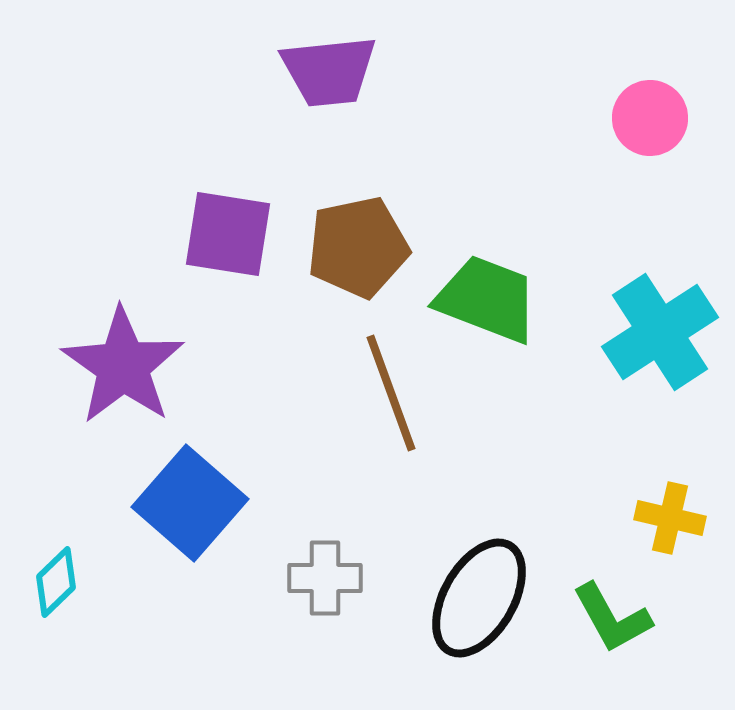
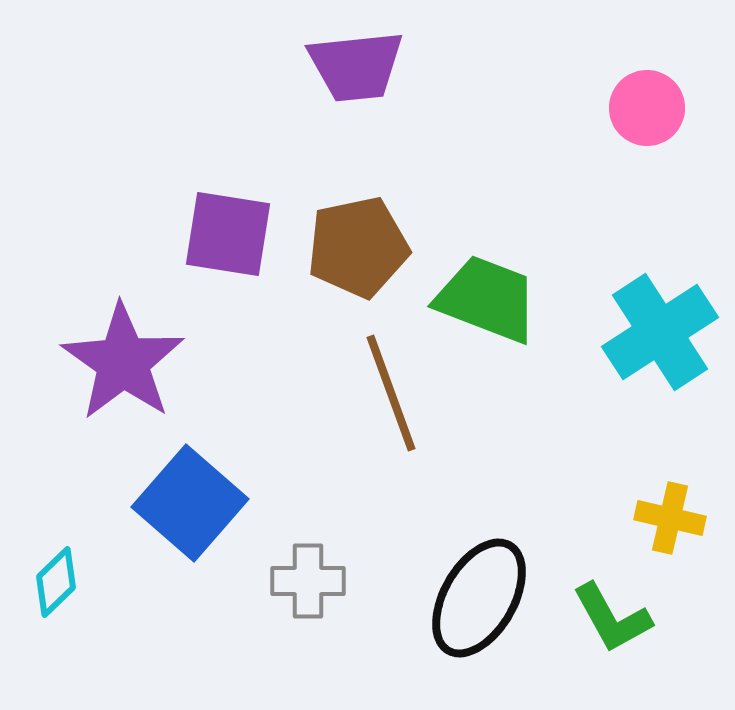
purple trapezoid: moved 27 px right, 5 px up
pink circle: moved 3 px left, 10 px up
purple star: moved 4 px up
gray cross: moved 17 px left, 3 px down
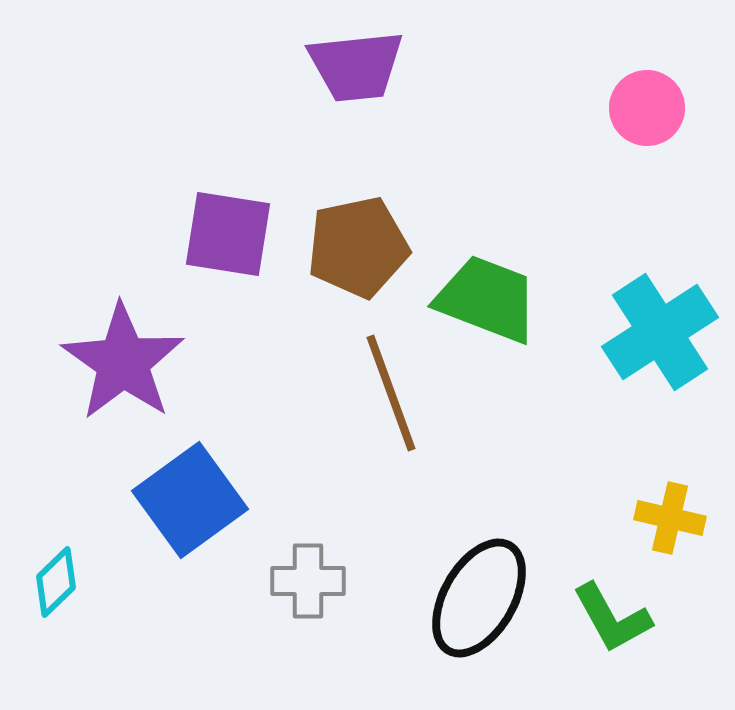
blue square: moved 3 px up; rotated 13 degrees clockwise
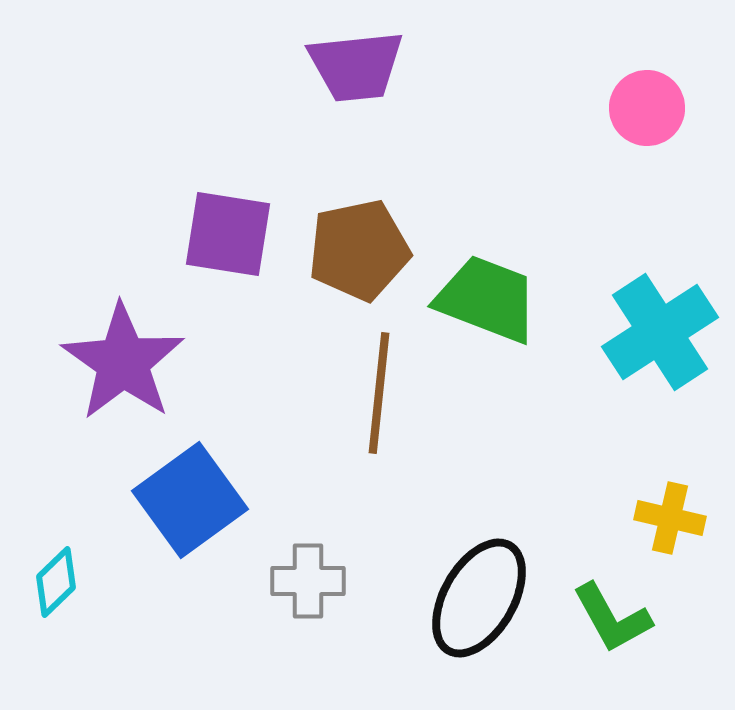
brown pentagon: moved 1 px right, 3 px down
brown line: moved 12 px left; rotated 26 degrees clockwise
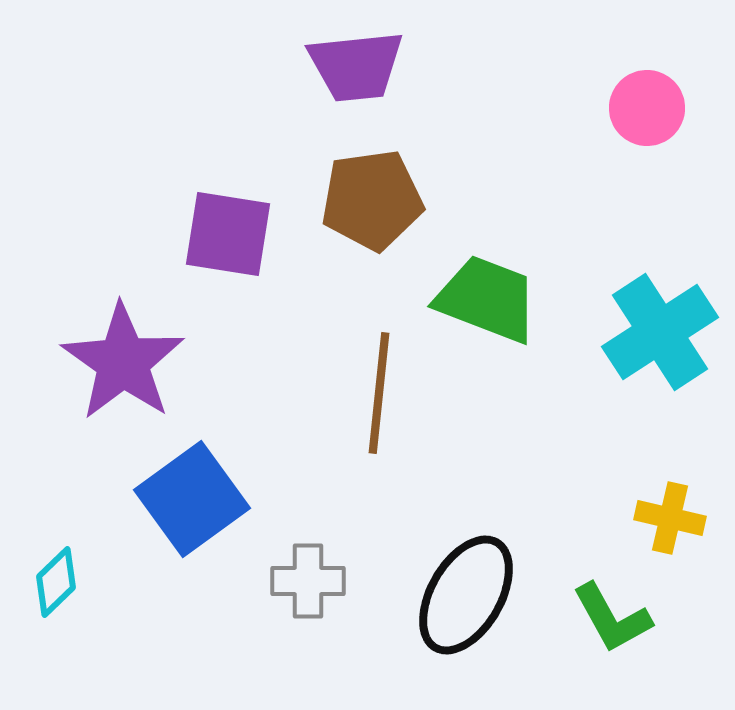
brown pentagon: moved 13 px right, 50 px up; rotated 4 degrees clockwise
blue square: moved 2 px right, 1 px up
black ellipse: moved 13 px left, 3 px up
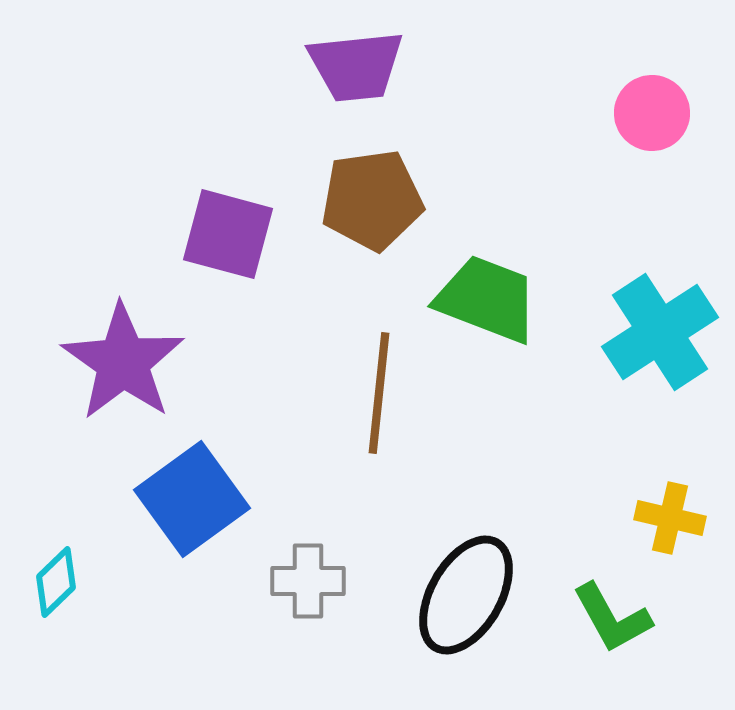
pink circle: moved 5 px right, 5 px down
purple square: rotated 6 degrees clockwise
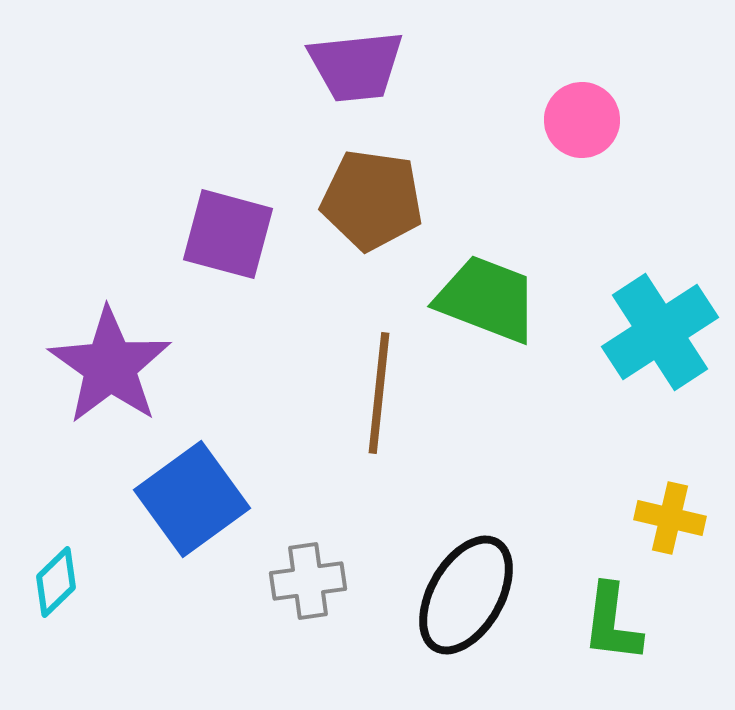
pink circle: moved 70 px left, 7 px down
brown pentagon: rotated 16 degrees clockwise
purple star: moved 13 px left, 4 px down
gray cross: rotated 8 degrees counterclockwise
green L-shape: moved 5 px down; rotated 36 degrees clockwise
